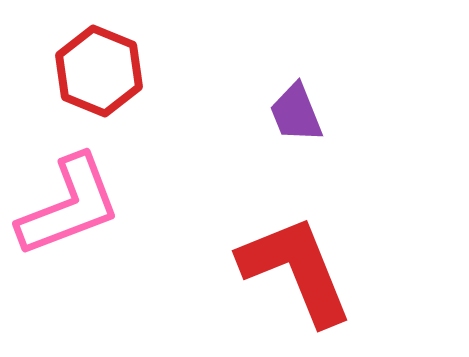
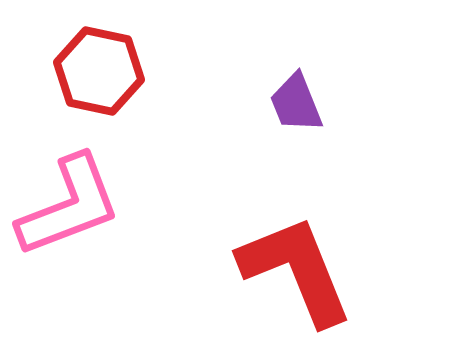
red hexagon: rotated 10 degrees counterclockwise
purple trapezoid: moved 10 px up
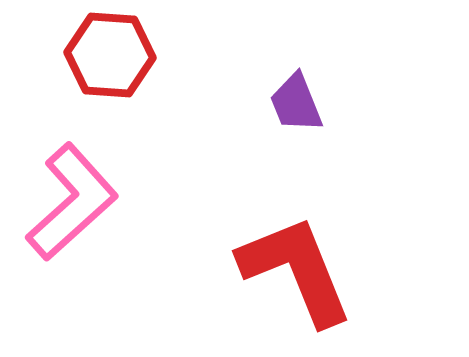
red hexagon: moved 11 px right, 16 px up; rotated 8 degrees counterclockwise
pink L-shape: moved 3 px right, 4 px up; rotated 21 degrees counterclockwise
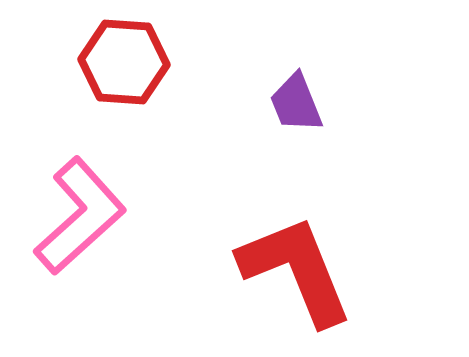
red hexagon: moved 14 px right, 7 px down
pink L-shape: moved 8 px right, 14 px down
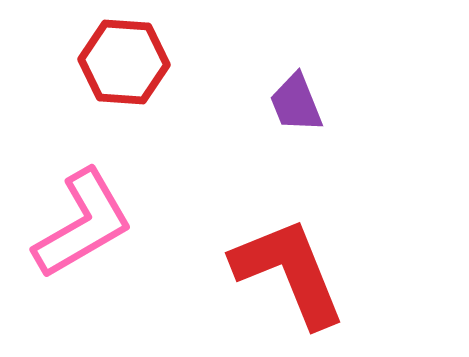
pink L-shape: moved 3 px right, 8 px down; rotated 12 degrees clockwise
red L-shape: moved 7 px left, 2 px down
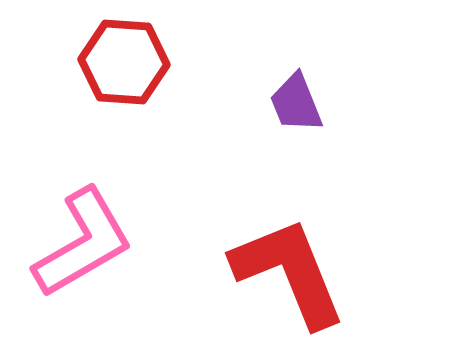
pink L-shape: moved 19 px down
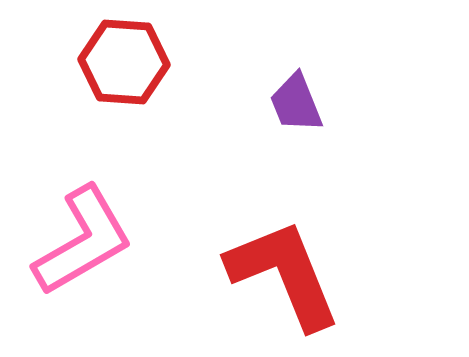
pink L-shape: moved 2 px up
red L-shape: moved 5 px left, 2 px down
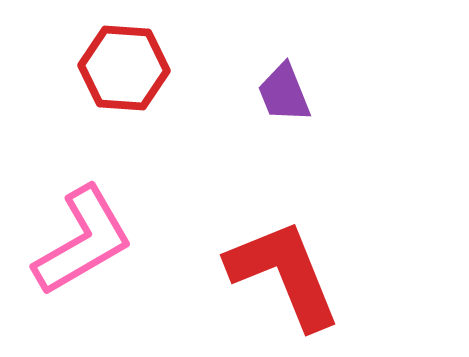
red hexagon: moved 6 px down
purple trapezoid: moved 12 px left, 10 px up
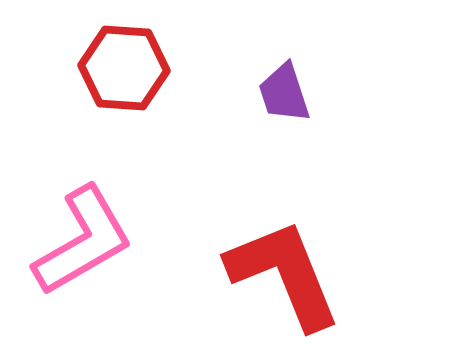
purple trapezoid: rotated 4 degrees clockwise
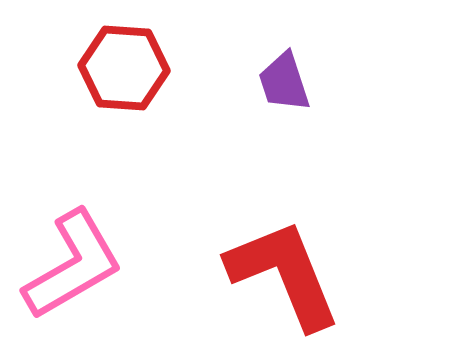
purple trapezoid: moved 11 px up
pink L-shape: moved 10 px left, 24 px down
